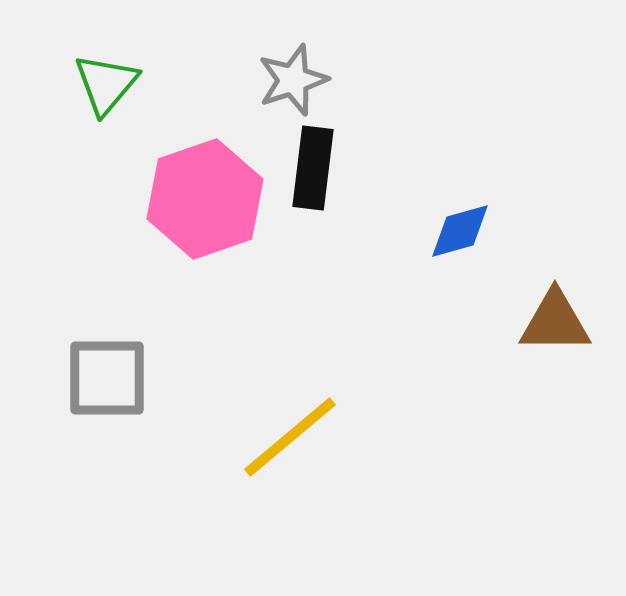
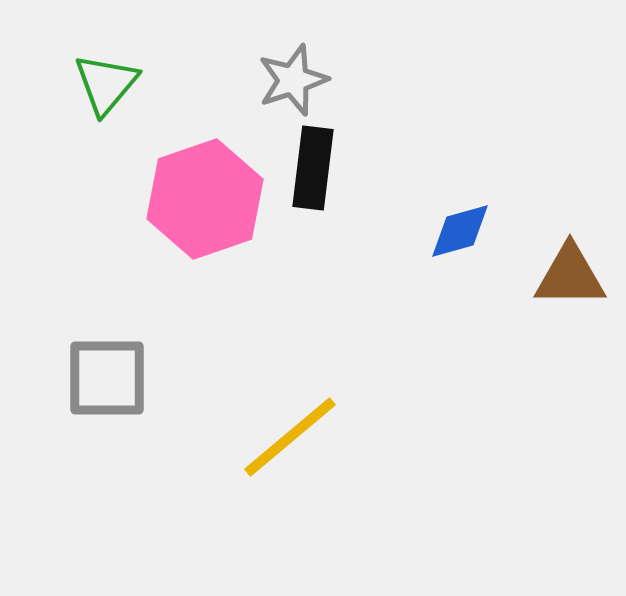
brown triangle: moved 15 px right, 46 px up
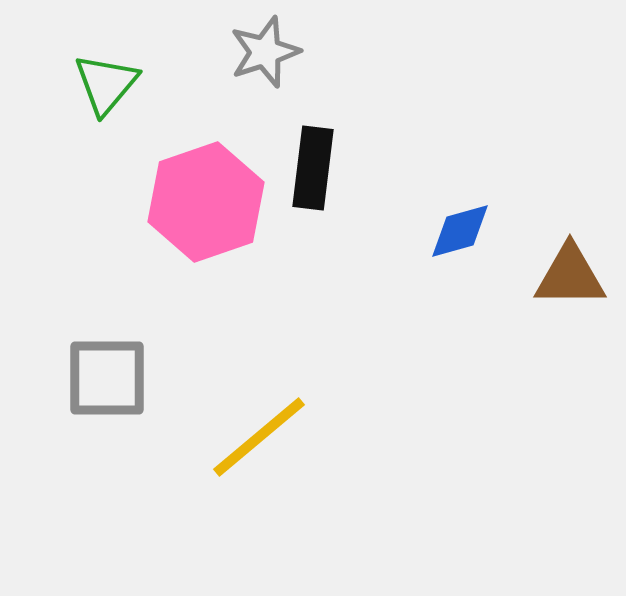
gray star: moved 28 px left, 28 px up
pink hexagon: moved 1 px right, 3 px down
yellow line: moved 31 px left
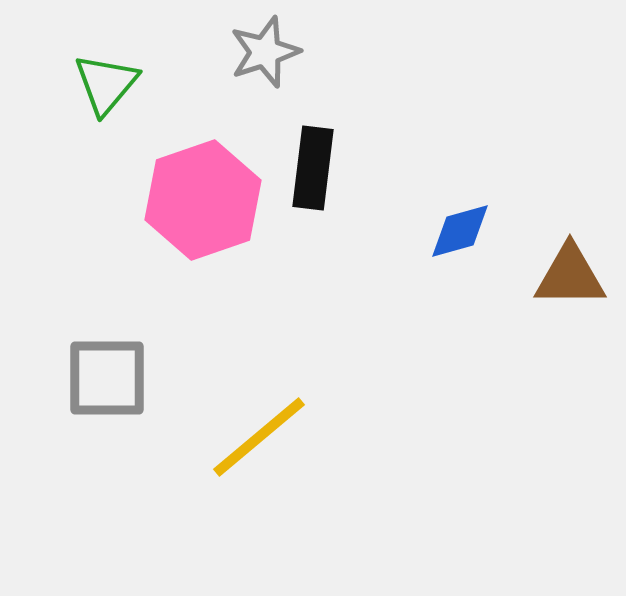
pink hexagon: moved 3 px left, 2 px up
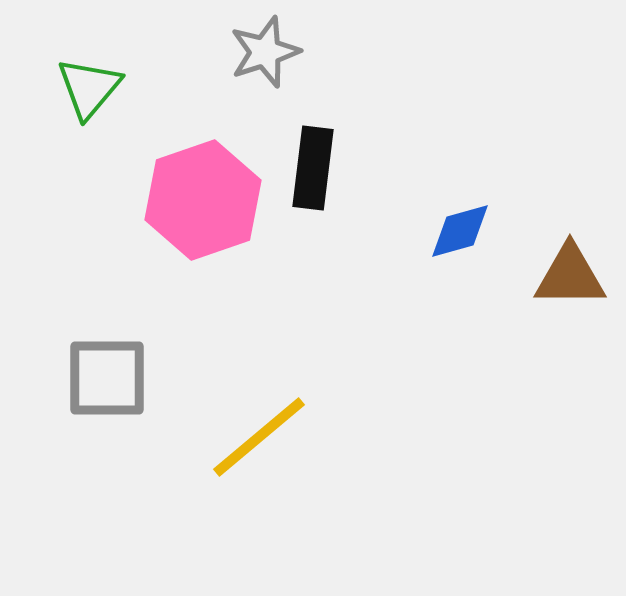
green triangle: moved 17 px left, 4 px down
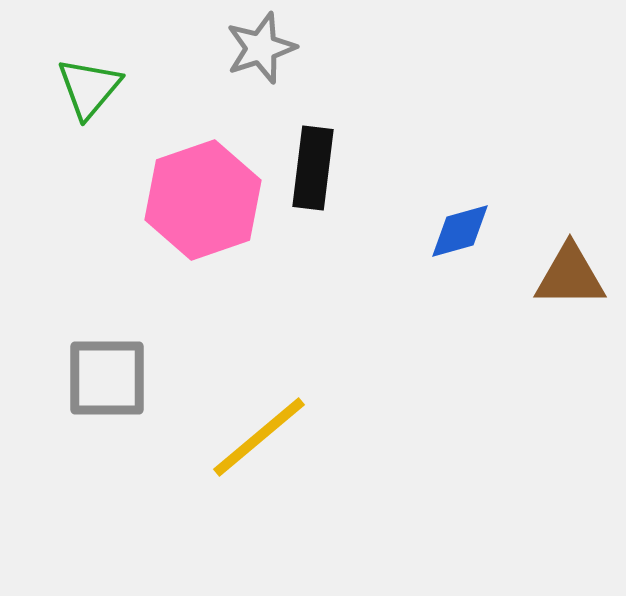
gray star: moved 4 px left, 4 px up
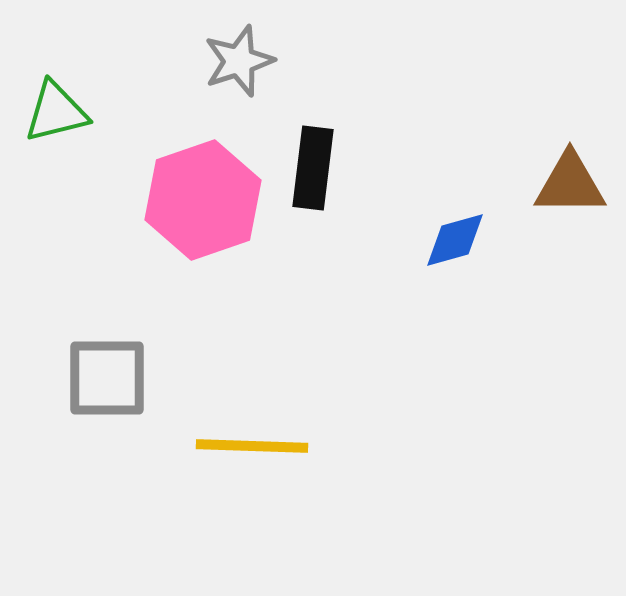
gray star: moved 22 px left, 13 px down
green triangle: moved 33 px left, 24 px down; rotated 36 degrees clockwise
blue diamond: moved 5 px left, 9 px down
brown triangle: moved 92 px up
yellow line: moved 7 px left, 9 px down; rotated 42 degrees clockwise
